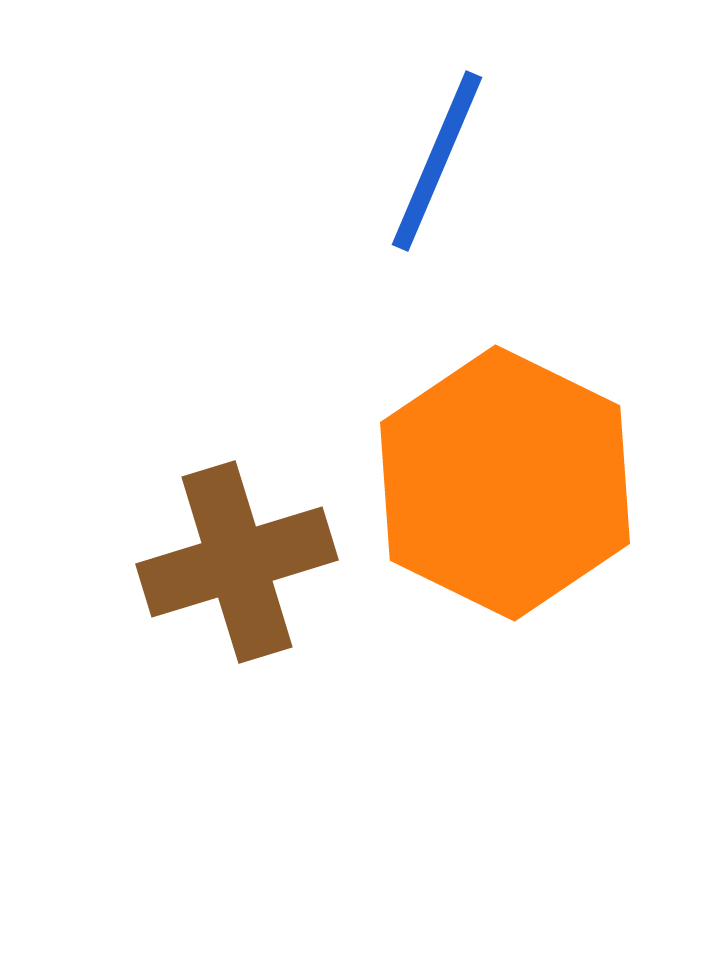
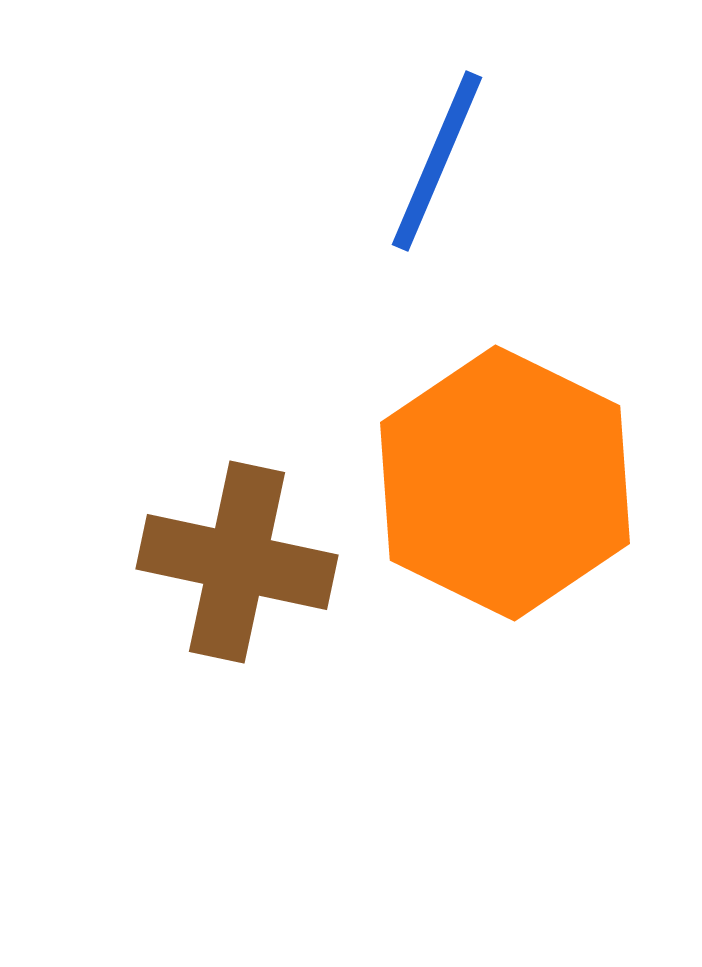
brown cross: rotated 29 degrees clockwise
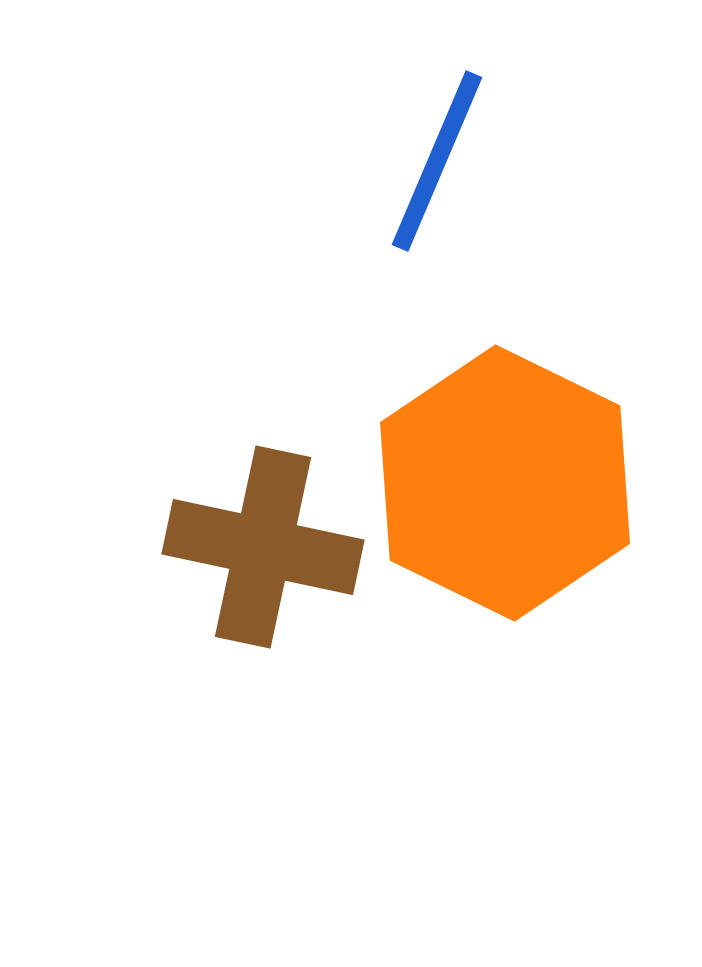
brown cross: moved 26 px right, 15 px up
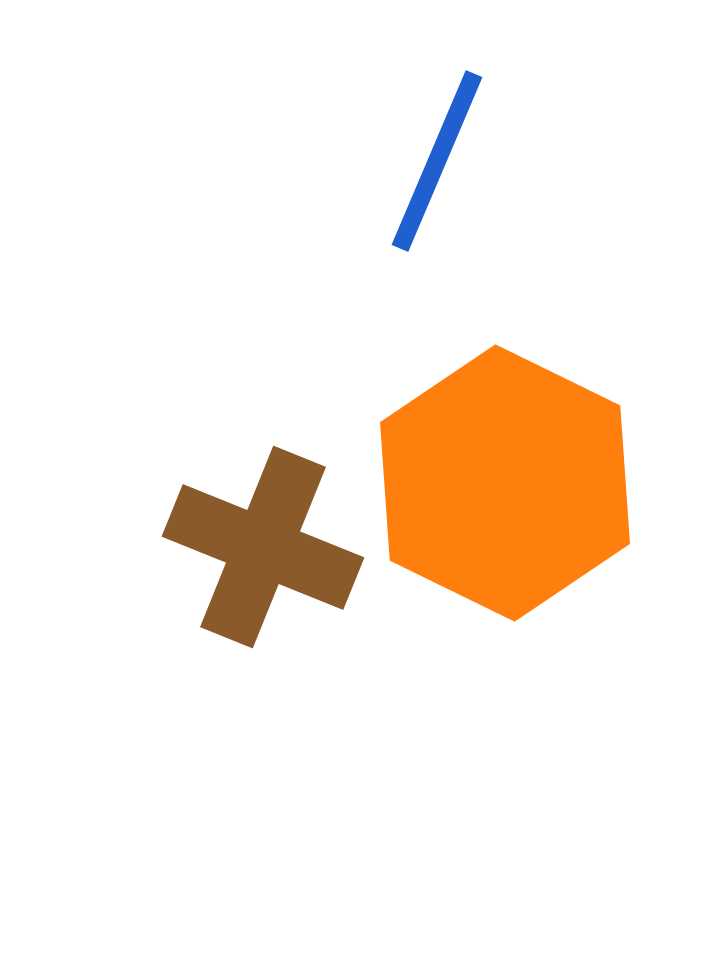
brown cross: rotated 10 degrees clockwise
